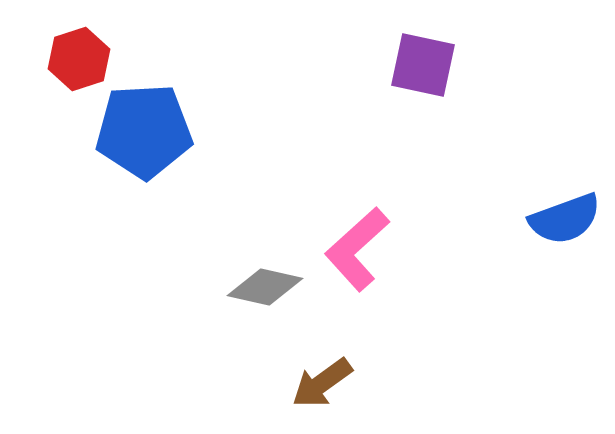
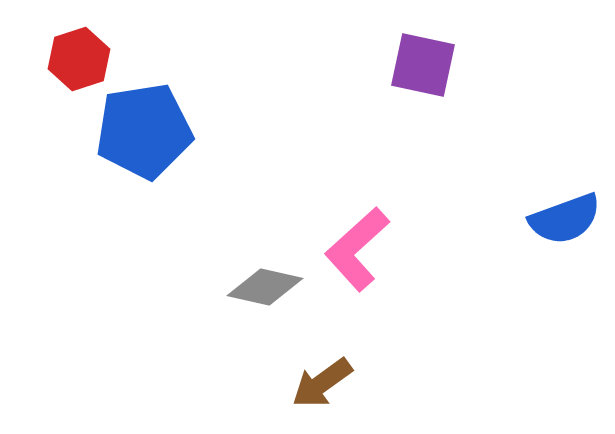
blue pentagon: rotated 6 degrees counterclockwise
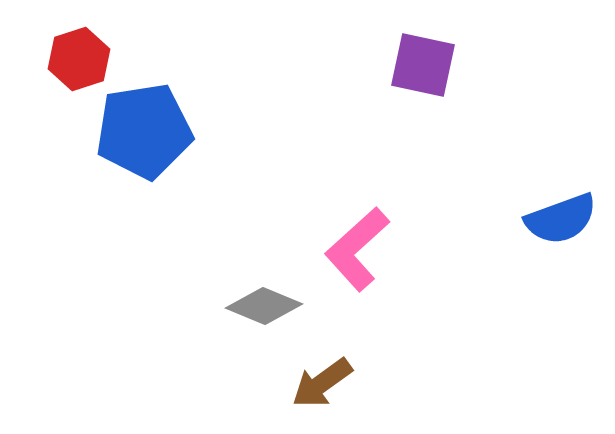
blue semicircle: moved 4 px left
gray diamond: moved 1 px left, 19 px down; rotated 10 degrees clockwise
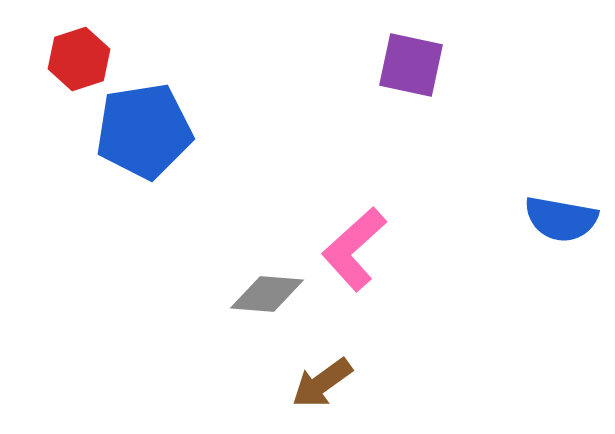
purple square: moved 12 px left
blue semicircle: rotated 30 degrees clockwise
pink L-shape: moved 3 px left
gray diamond: moved 3 px right, 12 px up; rotated 18 degrees counterclockwise
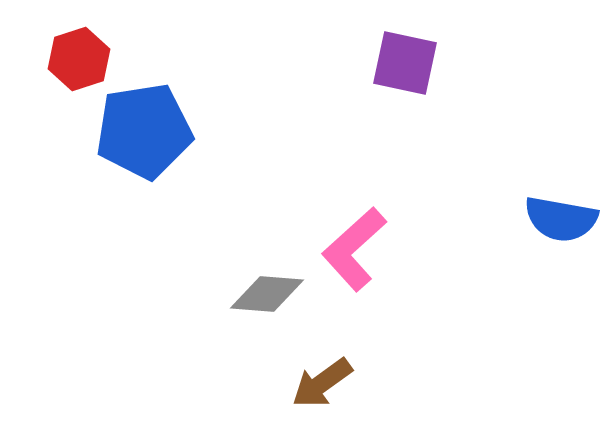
purple square: moved 6 px left, 2 px up
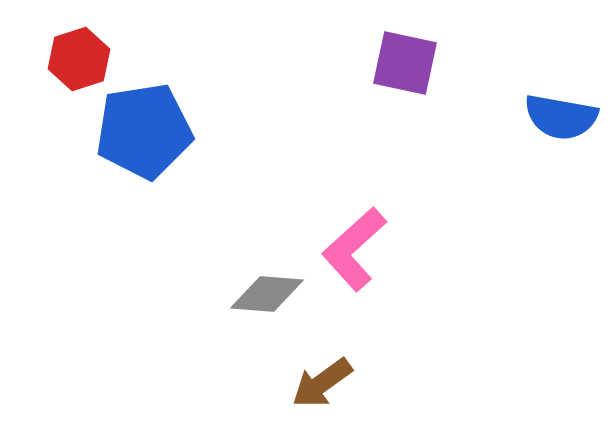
blue semicircle: moved 102 px up
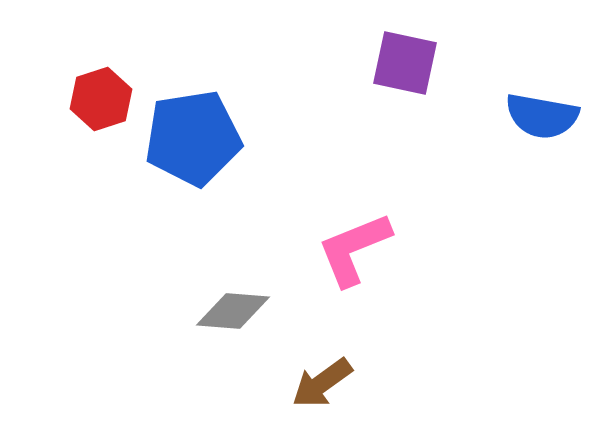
red hexagon: moved 22 px right, 40 px down
blue semicircle: moved 19 px left, 1 px up
blue pentagon: moved 49 px right, 7 px down
pink L-shape: rotated 20 degrees clockwise
gray diamond: moved 34 px left, 17 px down
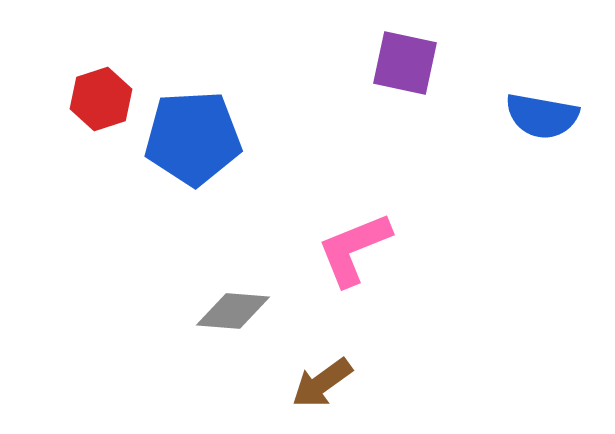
blue pentagon: rotated 6 degrees clockwise
